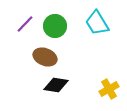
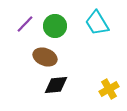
black diamond: rotated 15 degrees counterclockwise
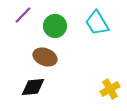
purple line: moved 2 px left, 9 px up
black diamond: moved 23 px left, 2 px down
yellow cross: moved 1 px right
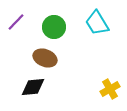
purple line: moved 7 px left, 7 px down
green circle: moved 1 px left, 1 px down
brown ellipse: moved 1 px down
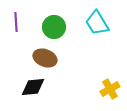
purple line: rotated 48 degrees counterclockwise
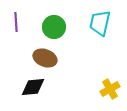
cyan trapezoid: moved 3 px right; rotated 44 degrees clockwise
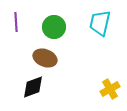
black diamond: rotated 15 degrees counterclockwise
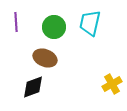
cyan trapezoid: moved 10 px left
yellow cross: moved 2 px right, 5 px up
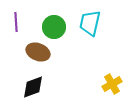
brown ellipse: moved 7 px left, 6 px up
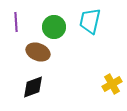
cyan trapezoid: moved 2 px up
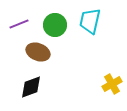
purple line: moved 3 px right, 2 px down; rotated 72 degrees clockwise
green circle: moved 1 px right, 2 px up
black diamond: moved 2 px left
